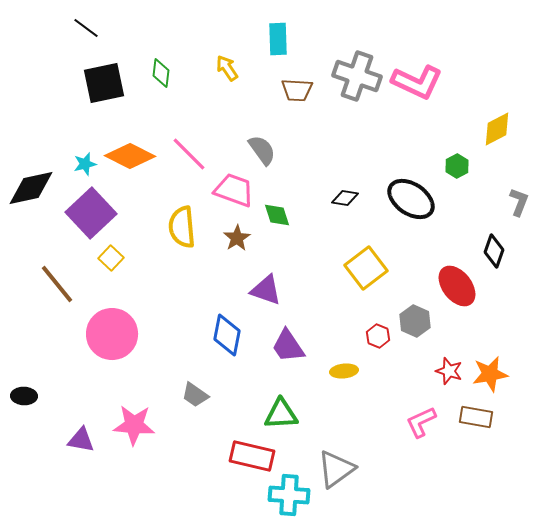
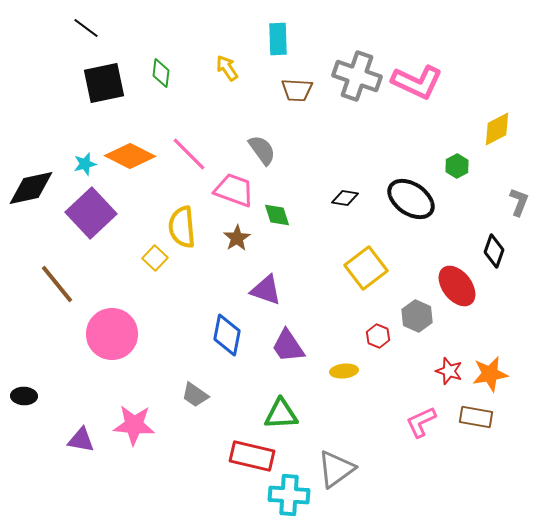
yellow square at (111, 258): moved 44 px right
gray hexagon at (415, 321): moved 2 px right, 5 px up
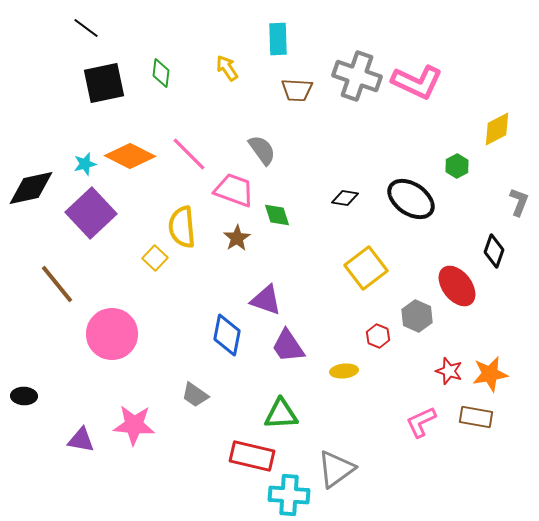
purple triangle at (266, 290): moved 10 px down
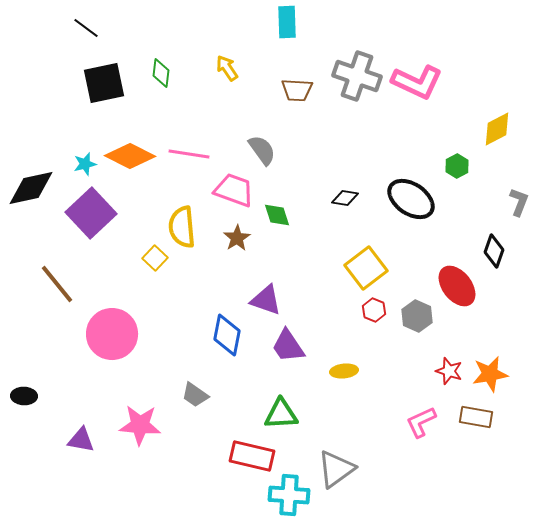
cyan rectangle at (278, 39): moved 9 px right, 17 px up
pink line at (189, 154): rotated 36 degrees counterclockwise
red hexagon at (378, 336): moved 4 px left, 26 px up
pink star at (134, 425): moved 6 px right
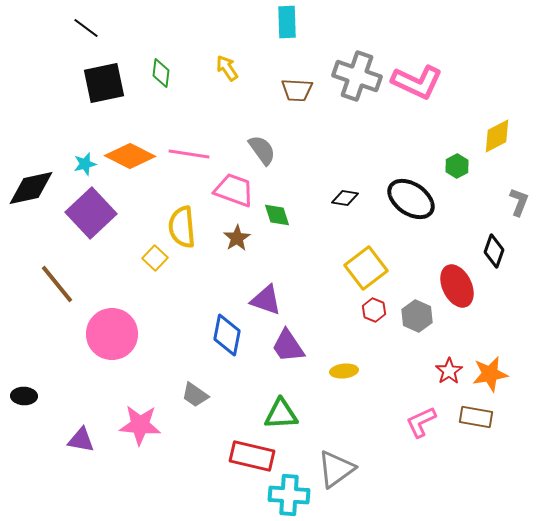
yellow diamond at (497, 129): moved 7 px down
red ellipse at (457, 286): rotated 12 degrees clockwise
red star at (449, 371): rotated 20 degrees clockwise
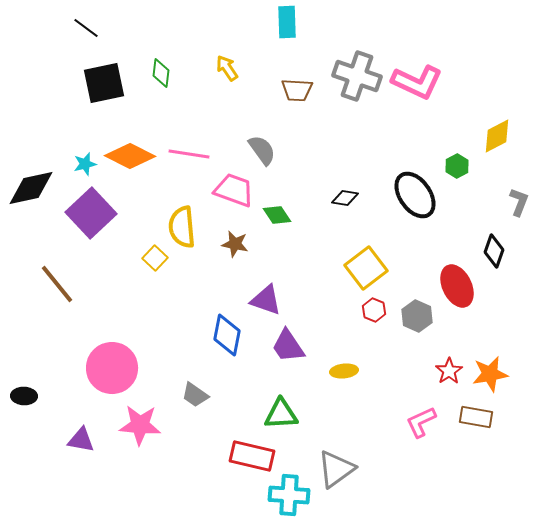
black ellipse at (411, 199): moved 4 px right, 4 px up; rotated 21 degrees clockwise
green diamond at (277, 215): rotated 16 degrees counterclockwise
brown star at (237, 238): moved 2 px left, 6 px down; rotated 28 degrees counterclockwise
pink circle at (112, 334): moved 34 px down
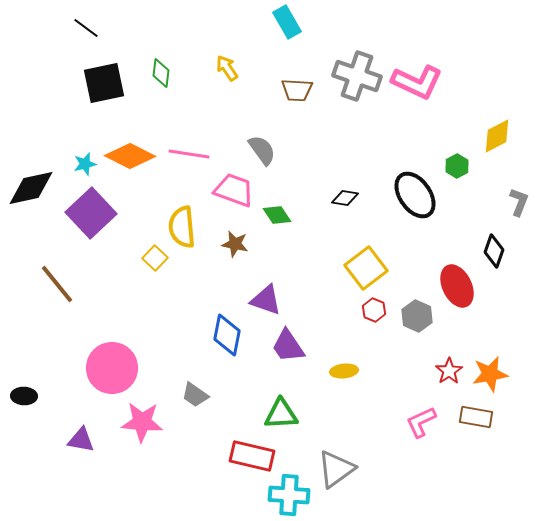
cyan rectangle at (287, 22): rotated 28 degrees counterclockwise
pink star at (140, 425): moved 2 px right, 3 px up
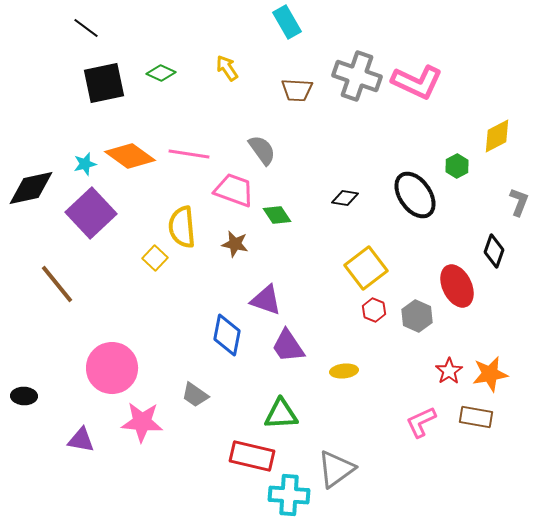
green diamond at (161, 73): rotated 72 degrees counterclockwise
orange diamond at (130, 156): rotated 9 degrees clockwise
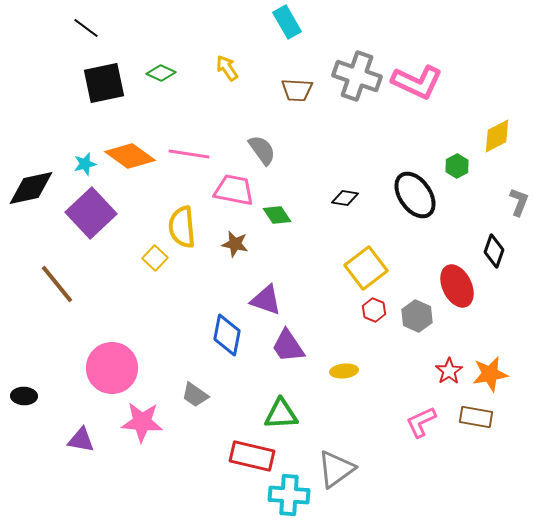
pink trapezoid at (234, 190): rotated 9 degrees counterclockwise
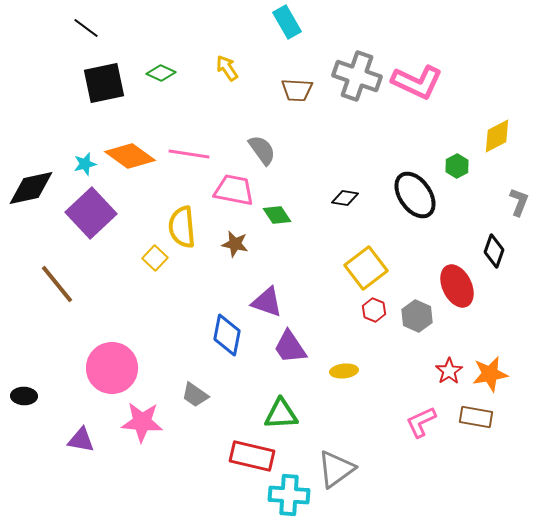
purple triangle at (266, 300): moved 1 px right, 2 px down
purple trapezoid at (288, 346): moved 2 px right, 1 px down
